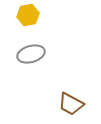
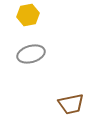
brown trapezoid: rotated 40 degrees counterclockwise
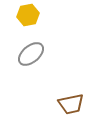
gray ellipse: rotated 24 degrees counterclockwise
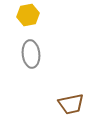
gray ellipse: rotated 56 degrees counterclockwise
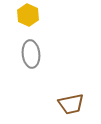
yellow hexagon: rotated 25 degrees counterclockwise
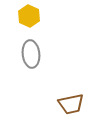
yellow hexagon: moved 1 px right, 1 px down
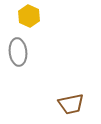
gray ellipse: moved 13 px left, 2 px up
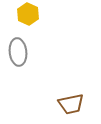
yellow hexagon: moved 1 px left, 2 px up
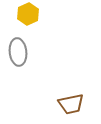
yellow hexagon: rotated 10 degrees clockwise
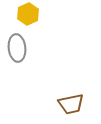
gray ellipse: moved 1 px left, 4 px up
